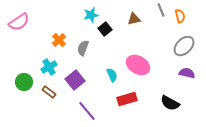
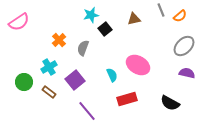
orange semicircle: rotated 64 degrees clockwise
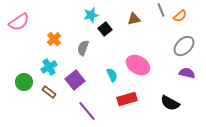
orange cross: moved 5 px left, 1 px up
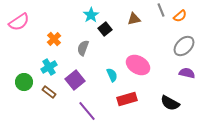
cyan star: rotated 21 degrees counterclockwise
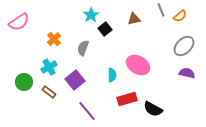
cyan semicircle: rotated 24 degrees clockwise
black semicircle: moved 17 px left, 6 px down
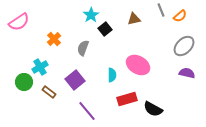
cyan cross: moved 9 px left
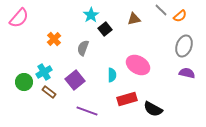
gray line: rotated 24 degrees counterclockwise
pink semicircle: moved 4 px up; rotated 15 degrees counterclockwise
gray ellipse: rotated 25 degrees counterclockwise
cyan cross: moved 4 px right, 5 px down
purple line: rotated 30 degrees counterclockwise
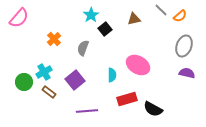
purple line: rotated 25 degrees counterclockwise
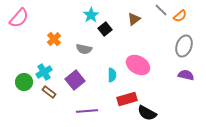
brown triangle: rotated 24 degrees counterclockwise
gray semicircle: moved 1 px right, 1 px down; rotated 98 degrees counterclockwise
purple semicircle: moved 1 px left, 2 px down
black semicircle: moved 6 px left, 4 px down
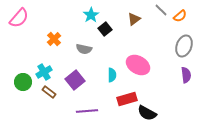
purple semicircle: rotated 70 degrees clockwise
green circle: moved 1 px left
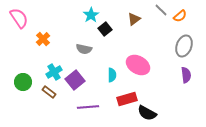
pink semicircle: rotated 75 degrees counterclockwise
orange cross: moved 11 px left
cyan cross: moved 10 px right
purple line: moved 1 px right, 4 px up
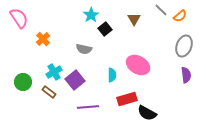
brown triangle: rotated 24 degrees counterclockwise
